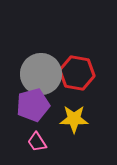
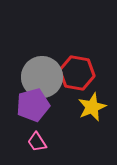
gray circle: moved 1 px right, 3 px down
yellow star: moved 18 px right, 12 px up; rotated 24 degrees counterclockwise
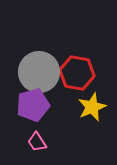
gray circle: moved 3 px left, 5 px up
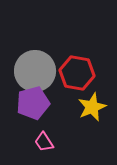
gray circle: moved 4 px left, 1 px up
purple pentagon: moved 2 px up
pink trapezoid: moved 7 px right
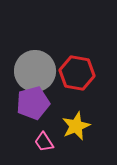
yellow star: moved 16 px left, 19 px down
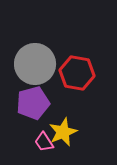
gray circle: moved 7 px up
yellow star: moved 13 px left, 6 px down
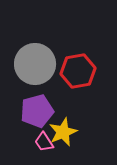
red hexagon: moved 1 px right, 2 px up; rotated 20 degrees counterclockwise
purple pentagon: moved 4 px right, 8 px down
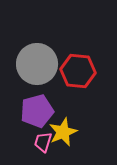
gray circle: moved 2 px right
red hexagon: rotated 16 degrees clockwise
pink trapezoid: moved 1 px left; rotated 50 degrees clockwise
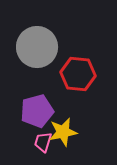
gray circle: moved 17 px up
red hexagon: moved 3 px down
yellow star: rotated 12 degrees clockwise
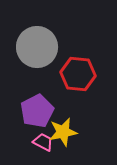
purple pentagon: rotated 12 degrees counterclockwise
pink trapezoid: rotated 100 degrees clockwise
